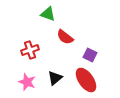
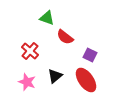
green triangle: moved 1 px left, 4 px down
red cross: moved 1 px down; rotated 30 degrees counterclockwise
black triangle: moved 2 px up
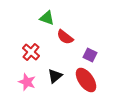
red cross: moved 1 px right, 1 px down
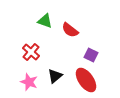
green triangle: moved 2 px left, 3 px down
red semicircle: moved 5 px right, 7 px up
purple square: moved 1 px right
pink star: moved 2 px right
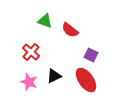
black triangle: moved 1 px left; rotated 14 degrees clockwise
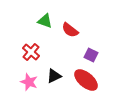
red ellipse: rotated 15 degrees counterclockwise
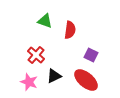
red semicircle: rotated 120 degrees counterclockwise
red cross: moved 5 px right, 3 px down
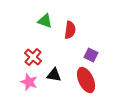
red cross: moved 3 px left, 2 px down
black triangle: moved 1 px up; rotated 35 degrees clockwise
red ellipse: rotated 25 degrees clockwise
